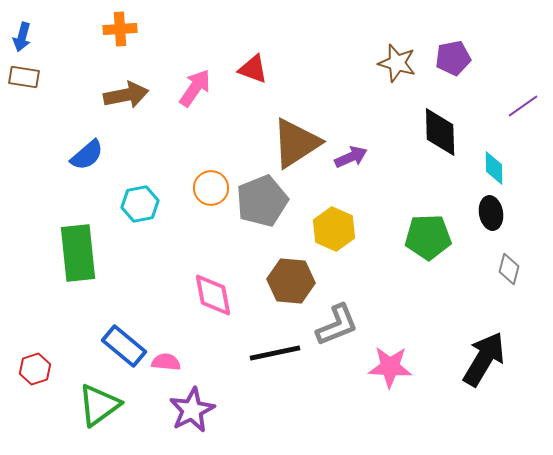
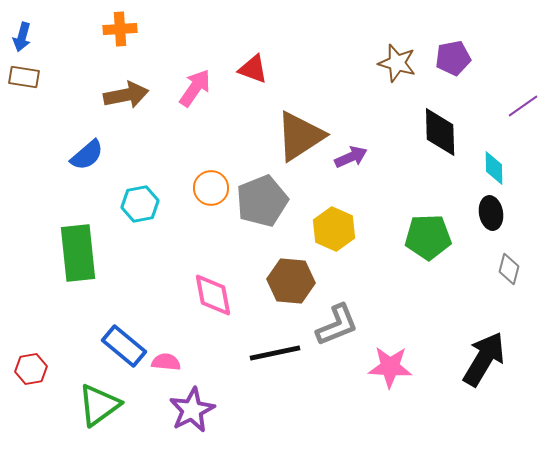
brown triangle: moved 4 px right, 7 px up
red hexagon: moved 4 px left; rotated 8 degrees clockwise
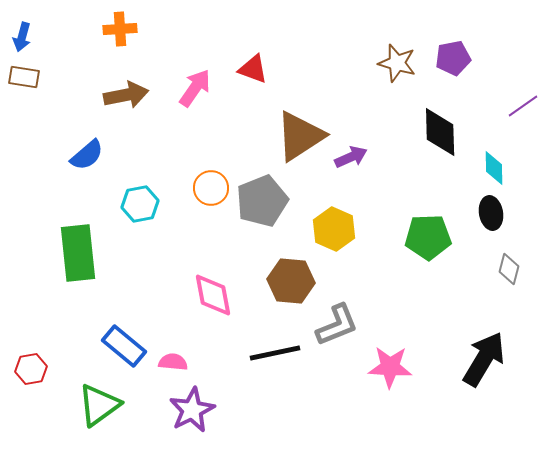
pink semicircle: moved 7 px right
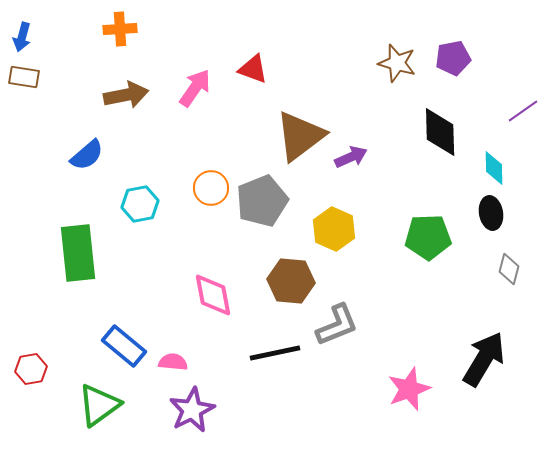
purple line: moved 5 px down
brown triangle: rotated 4 degrees counterclockwise
pink star: moved 19 px right, 22 px down; rotated 24 degrees counterclockwise
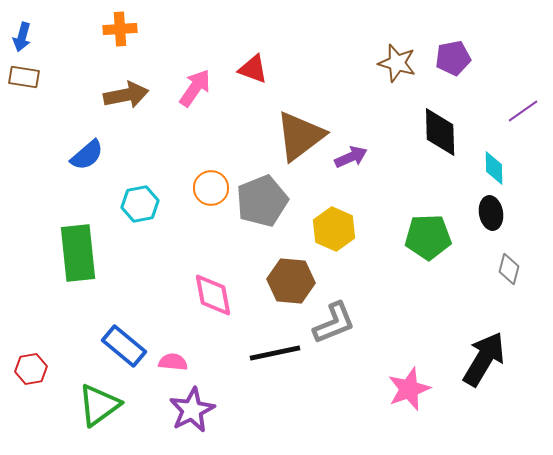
gray L-shape: moved 3 px left, 2 px up
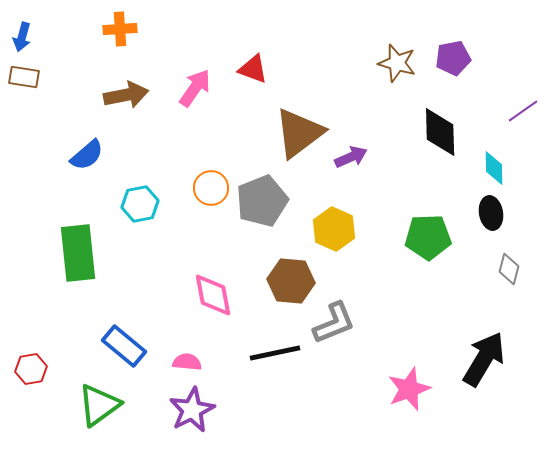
brown triangle: moved 1 px left, 3 px up
pink semicircle: moved 14 px right
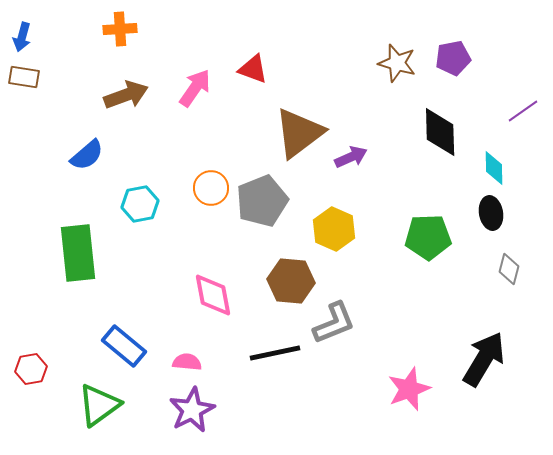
brown arrow: rotated 9 degrees counterclockwise
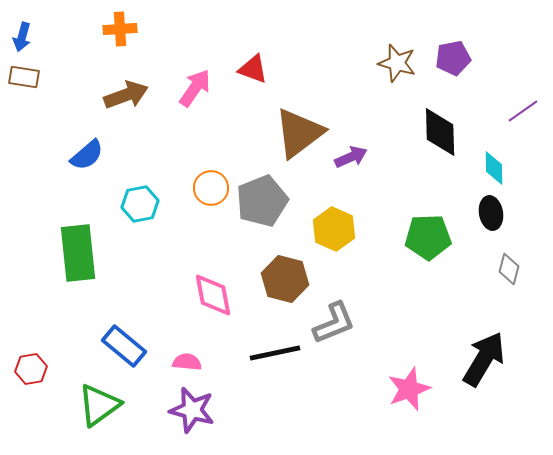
brown hexagon: moved 6 px left, 2 px up; rotated 9 degrees clockwise
purple star: rotated 30 degrees counterclockwise
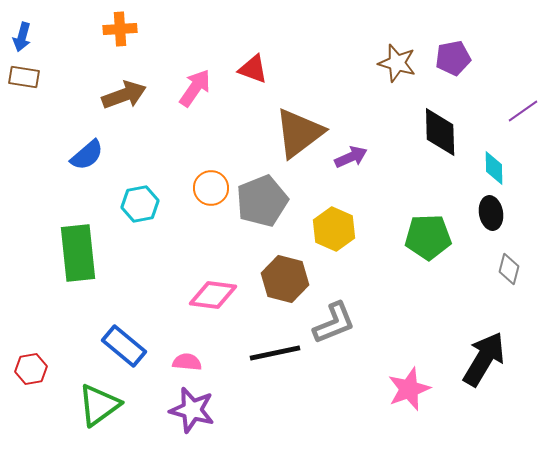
brown arrow: moved 2 px left
pink diamond: rotated 72 degrees counterclockwise
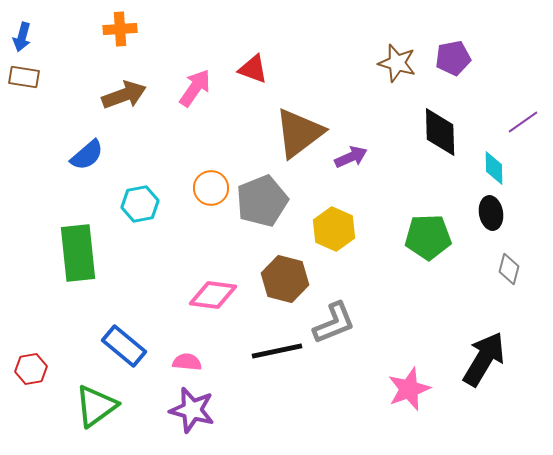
purple line: moved 11 px down
black line: moved 2 px right, 2 px up
green triangle: moved 3 px left, 1 px down
